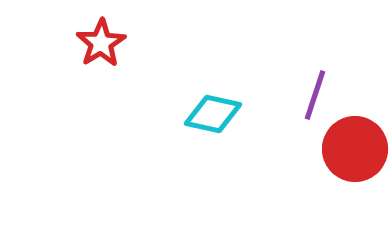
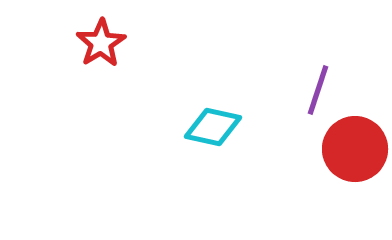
purple line: moved 3 px right, 5 px up
cyan diamond: moved 13 px down
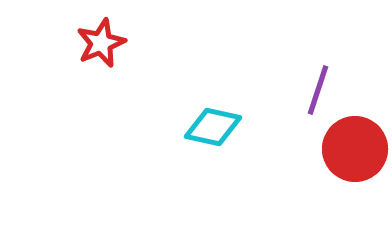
red star: rotated 9 degrees clockwise
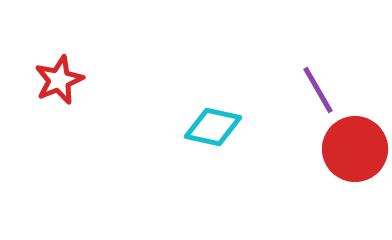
red star: moved 42 px left, 37 px down
purple line: rotated 48 degrees counterclockwise
